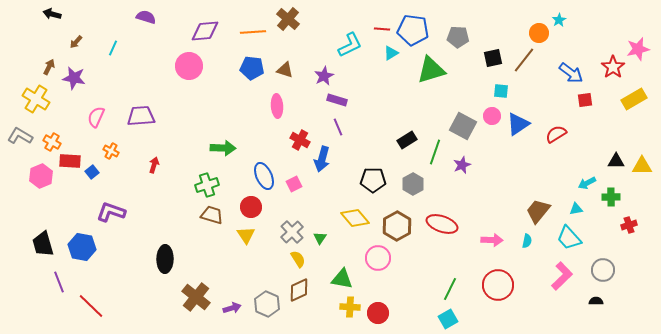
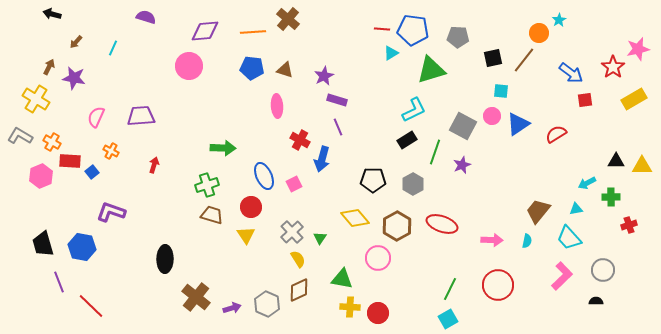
cyan L-shape at (350, 45): moved 64 px right, 65 px down
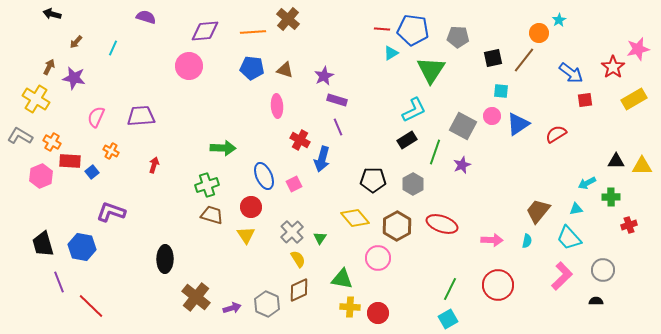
green triangle at (431, 70): rotated 40 degrees counterclockwise
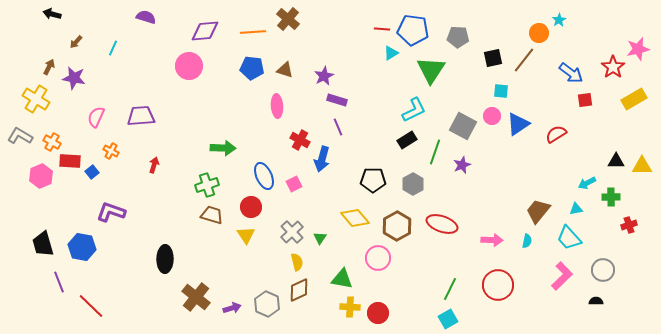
yellow semicircle at (298, 259): moved 1 px left, 3 px down; rotated 18 degrees clockwise
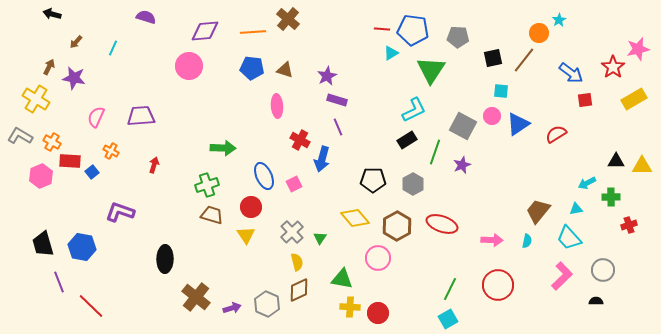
purple star at (324, 76): moved 3 px right
purple L-shape at (111, 212): moved 9 px right
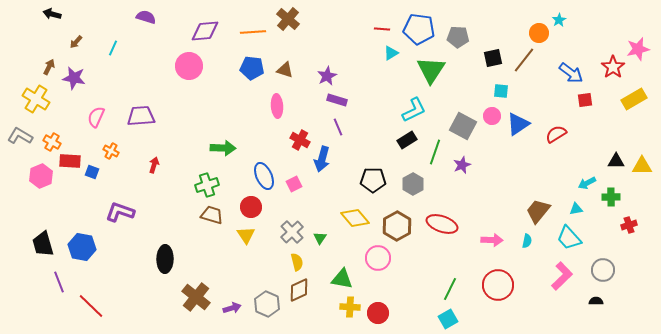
blue pentagon at (413, 30): moved 6 px right, 1 px up
blue square at (92, 172): rotated 32 degrees counterclockwise
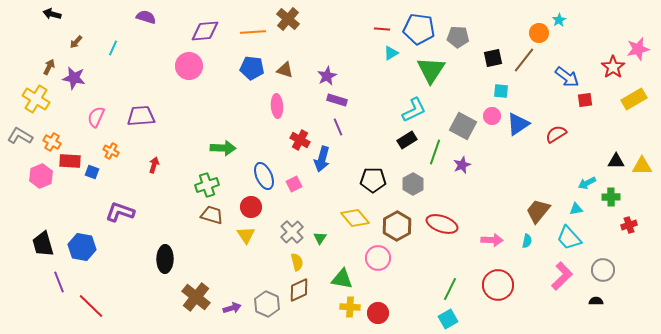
blue arrow at (571, 73): moved 4 px left, 4 px down
